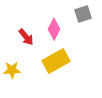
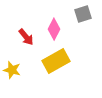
yellow star: rotated 18 degrees clockwise
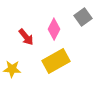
gray square: moved 3 px down; rotated 18 degrees counterclockwise
yellow star: moved 1 px up; rotated 12 degrees counterclockwise
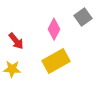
red arrow: moved 10 px left, 4 px down
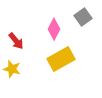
yellow rectangle: moved 5 px right, 2 px up
yellow star: rotated 12 degrees clockwise
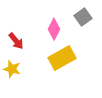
yellow rectangle: moved 1 px right, 1 px up
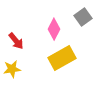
yellow star: rotated 24 degrees counterclockwise
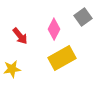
red arrow: moved 4 px right, 5 px up
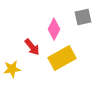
gray square: rotated 24 degrees clockwise
red arrow: moved 12 px right, 11 px down
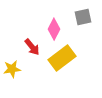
yellow rectangle: rotated 8 degrees counterclockwise
